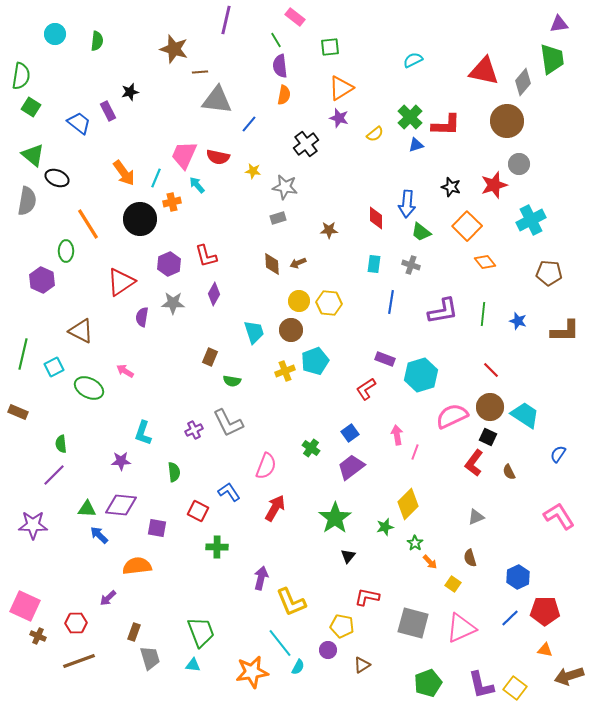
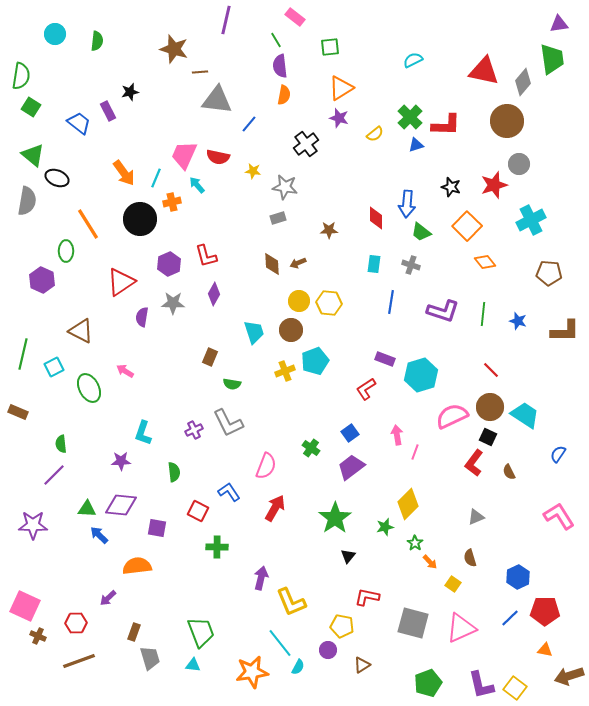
purple L-shape at (443, 311): rotated 28 degrees clockwise
green semicircle at (232, 381): moved 3 px down
green ellipse at (89, 388): rotated 36 degrees clockwise
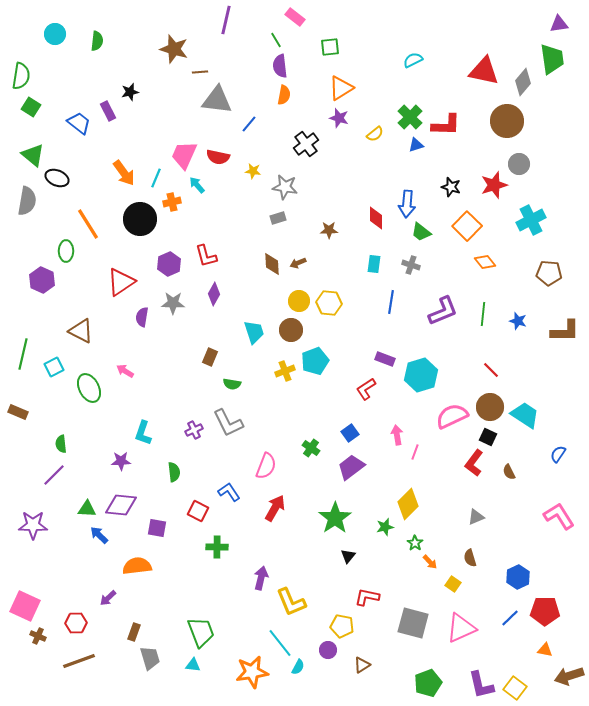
purple L-shape at (443, 311): rotated 40 degrees counterclockwise
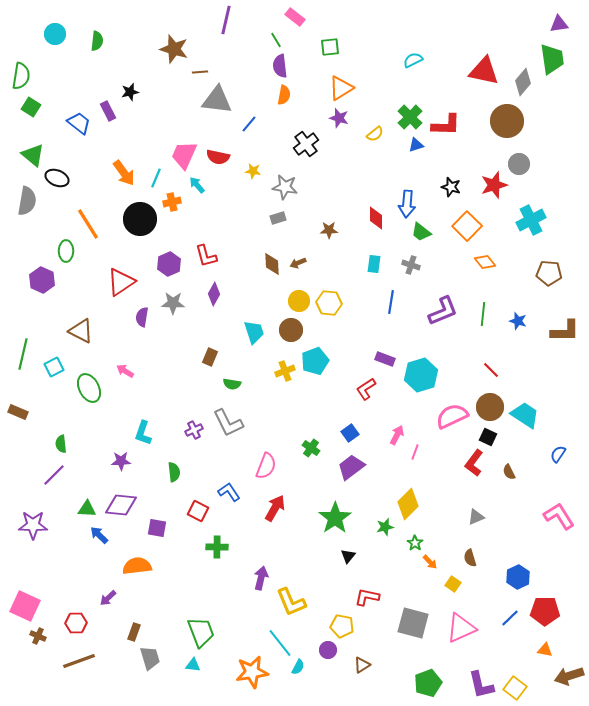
pink arrow at (397, 435): rotated 36 degrees clockwise
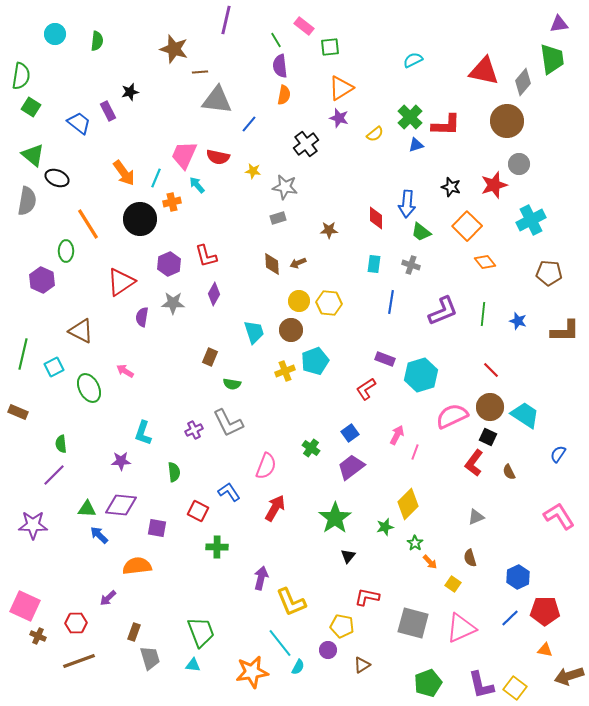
pink rectangle at (295, 17): moved 9 px right, 9 px down
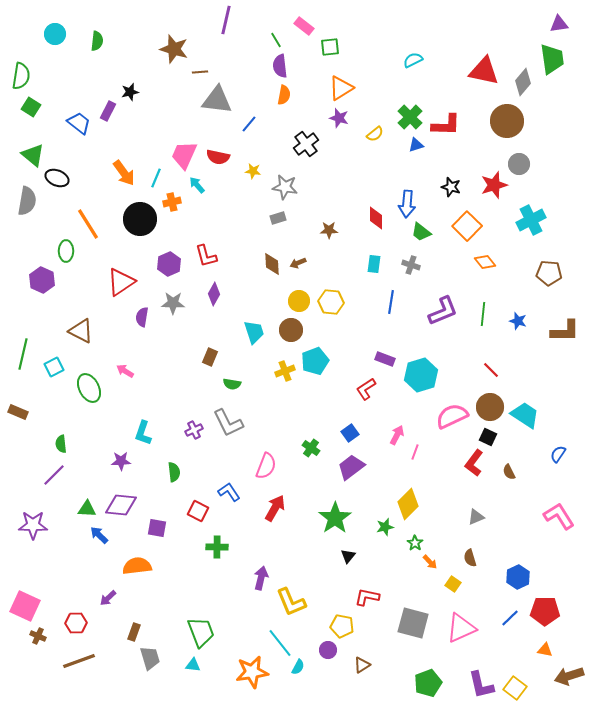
purple rectangle at (108, 111): rotated 54 degrees clockwise
yellow hexagon at (329, 303): moved 2 px right, 1 px up
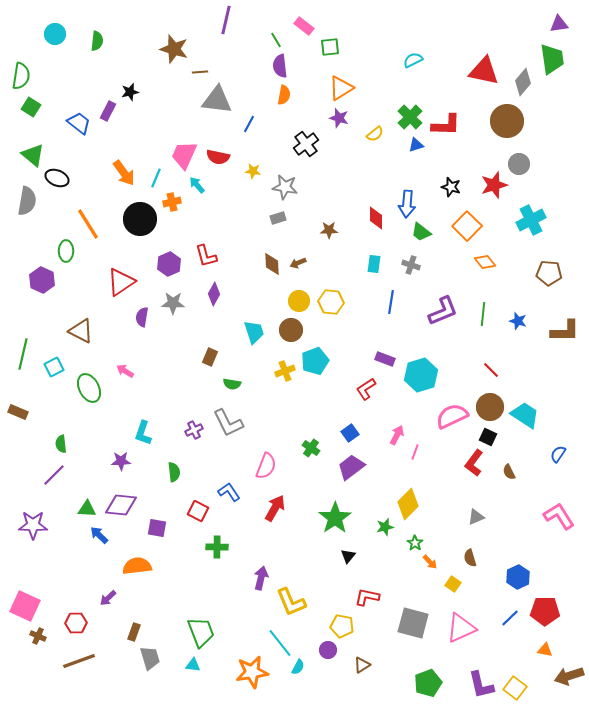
blue line at (249, 124): rotated 12 degrees counterclockwise
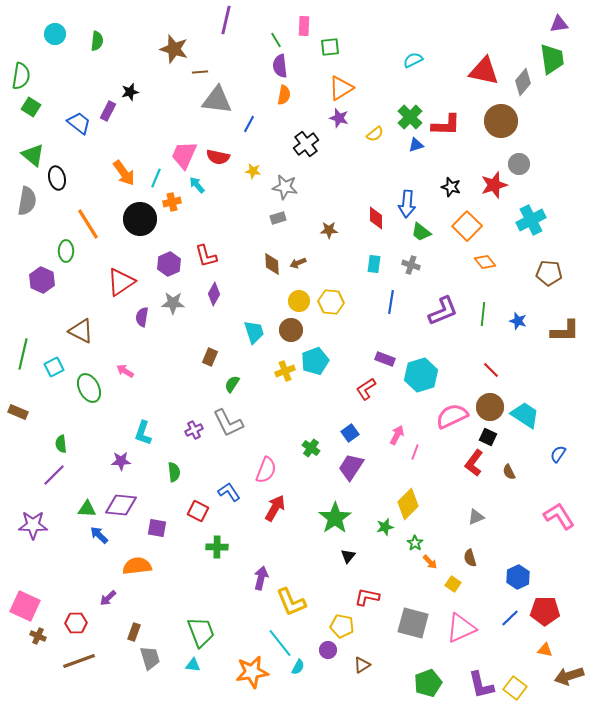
pink rectangle at (304, 26): rotated 54 degrees clockwise
brown circle at (507, 121): moved 6 px left
black ellipse at (57, 178): rotated 55 degrees clockwise
green semicircle at (232, 384): rotated 114 degrees clockwise
pink semicircle at (266, 466): moved 4 px down
purple trapezoid at (351, 467): rotated 20 degrees counterclockwise
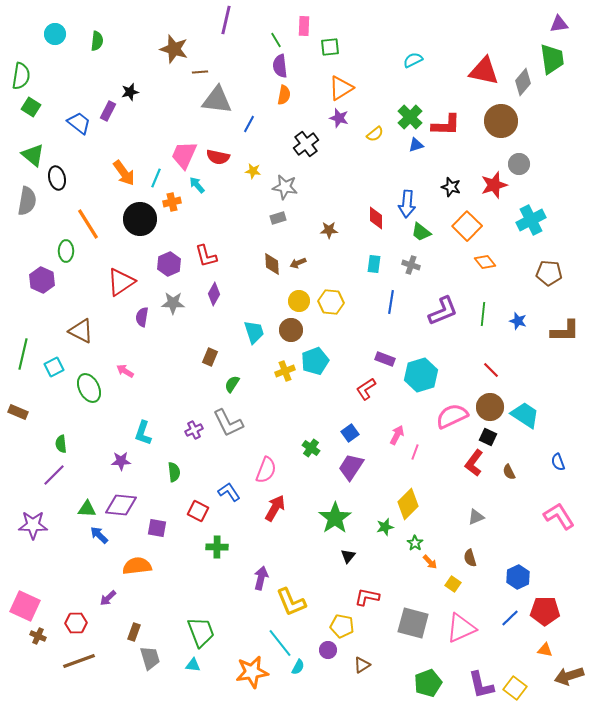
blue semicircle at (558, 454): moved 8 px down; rotated 54 degrees counterclockwise
